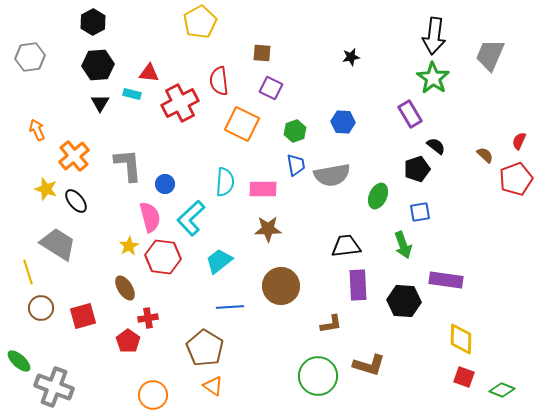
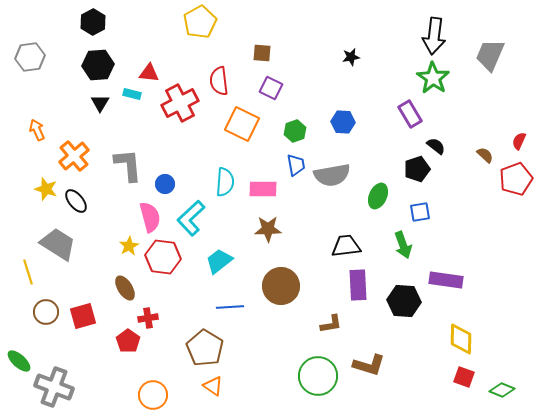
brown circle at (41, 308): moved 5 px right, 4 px down
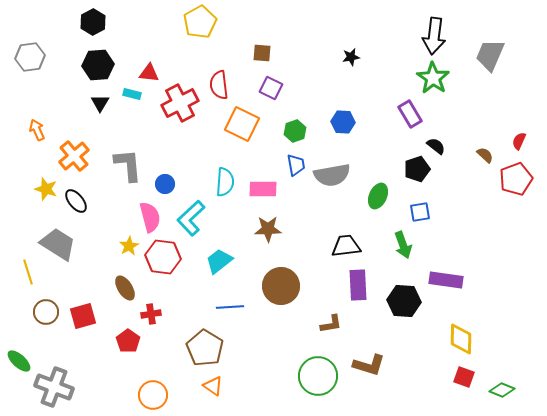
red semicircle at (219, 81): moved 4 px down
red cross at (148, 318): moved 3 px right, 4 px up
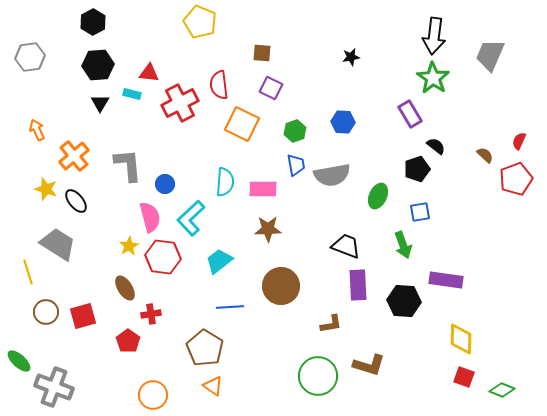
yellow pentagon at (200, 22): rotated 20 degrees counterclockwise
black trapezoid at (346, 246): rotated 28 degrees clockwise
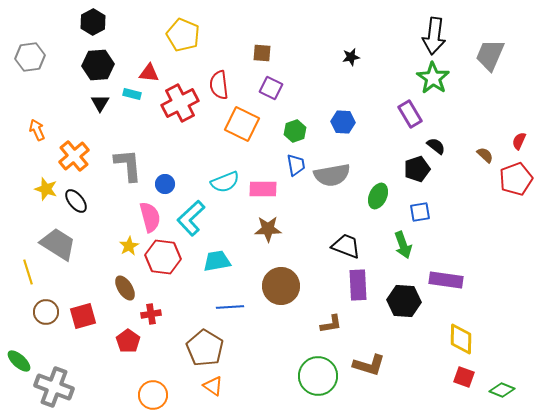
yellow pentagon at (200, 22): moved 17 px left, 13 px down
cyan semicircle at (225, 182): rotated 64 degrees clockwise
cyan trapezoid at (219, 261): moved 2 px left; rotated 28 degrees clockwise
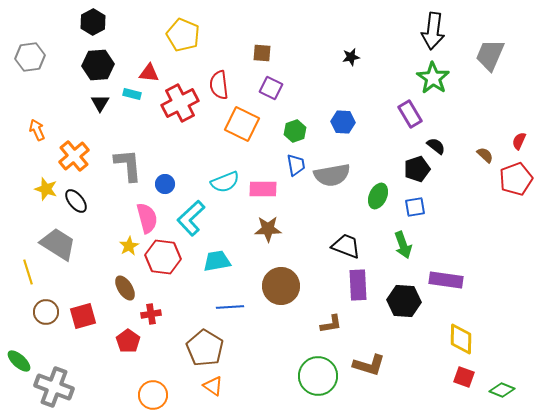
black arrow at (434, 36): moved 1 px left, 5 px up
blue square at (420, 212): moved 5 px left, 5 px up
pink semicircle at (150, 217): moved 3 px left, 1 px down
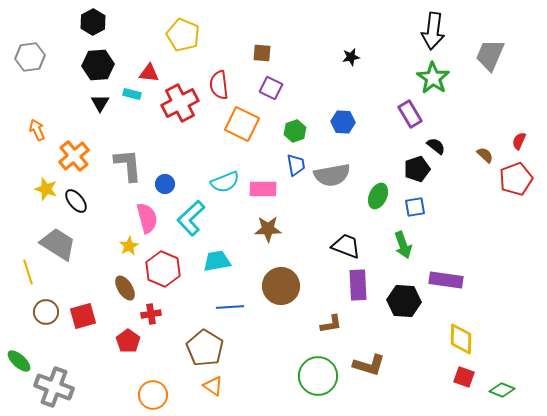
red hexagon at (163, 257): moved 12 px down; rotated 16 degrees clockwise
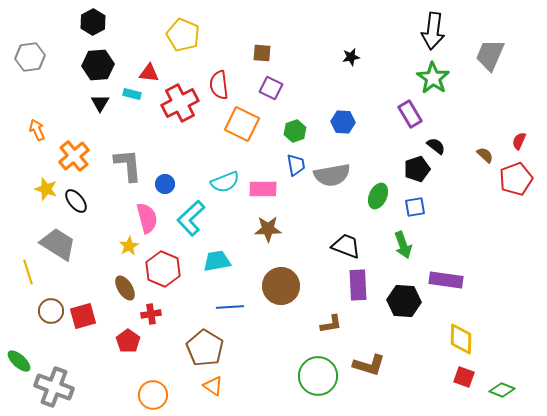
brown circle at (46, 312): moved 5 px right, 1 px up
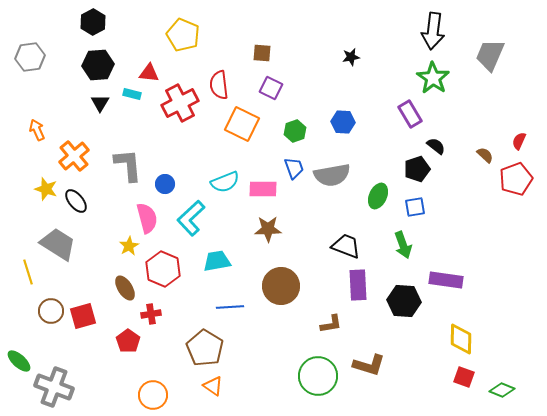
blue trapezoid at (296, 165): moved 2 px left, 3 px down; rotated 10 degrees counterclockwise
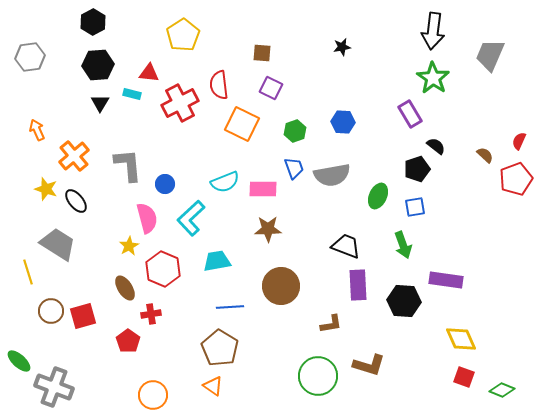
yellow pentagon at (183, 35): rotated 16 degrees clockwise
black star at (351, 57): moved 9 px left, 10 px up
yellow diamond at (461, 339): rotated 24 degrees counterclockwise
brown pentagon at (205, 348): moved 15 px right
